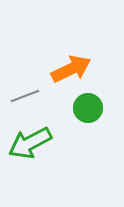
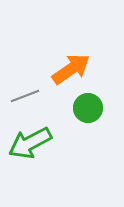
orange arrow: rotated 9 degrees counterclockwise
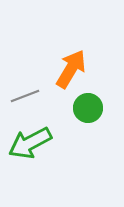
orange arrow: rotated 24 degrees counterclockwise
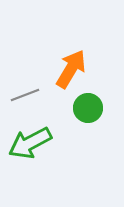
gray line: moved 1 px up
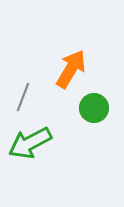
gray line: moved 2 px left, 2 px down; rotated 48 degrees counterclockwise
green circle: moved 6 px right
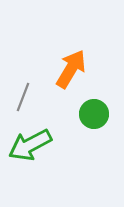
green circle: moved 6 px down
green arrow: moved 2 px down
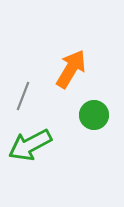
gray line: moved 1 px up
green circle: moved 1 px down
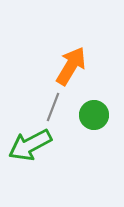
orange arrow: moved 3 px up
gray line: moved 30 px right, 11 px down
